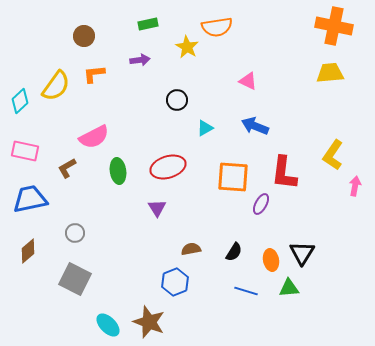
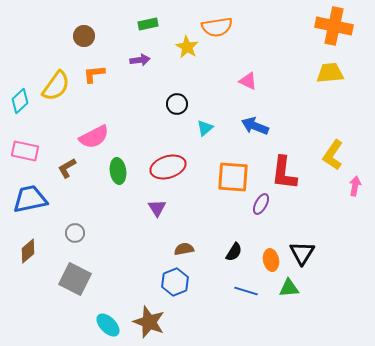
black circle: moved 4 px down
cyan triangle: rotated 12 degrees counterclockwise
brown semicircle: moved 7 px left
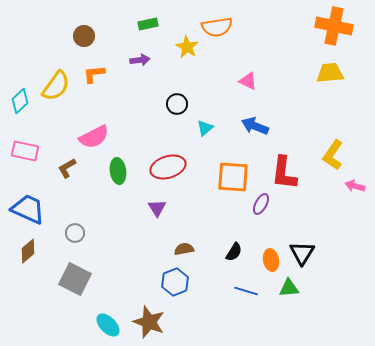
pink arrow: rotated 84 degrees counterclockwise
blue trapezoid: moved 2 px left, 10 px down; rotated 36 degrees clockwise
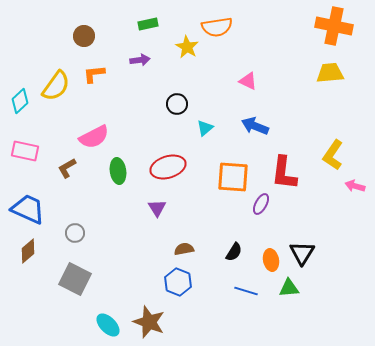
blue hexagon: moved 3 px right; rotated 16 degrees counterclockwise
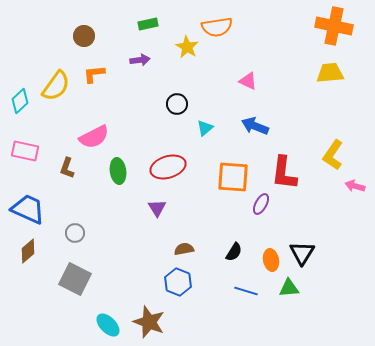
brown L-shape: rotated 40 degrees counterclockwise
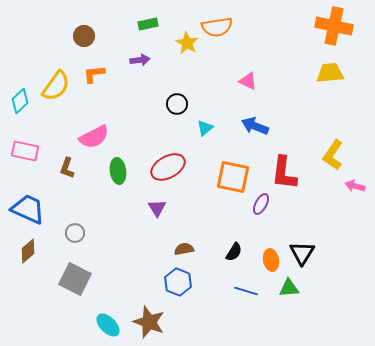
yellow star: moved 4 px up
red ellipse: rotated 12 degrees counterclockwise
orange square: rotated 8 degrees clockwise
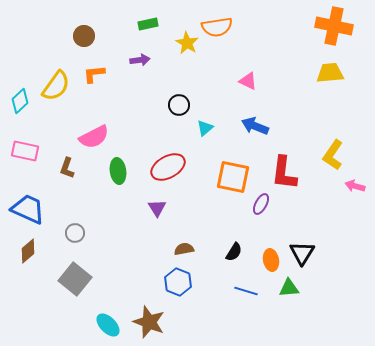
black circle: moved 2 px right, 1 px down
gray square: rotated 12 degrees clockwise
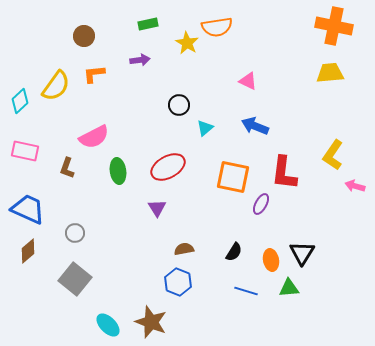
brown star: moved 2 px right
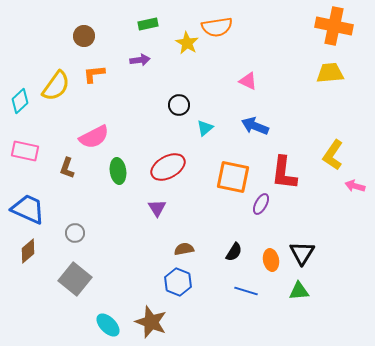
green triangle: moved 10 px right, 3 px down
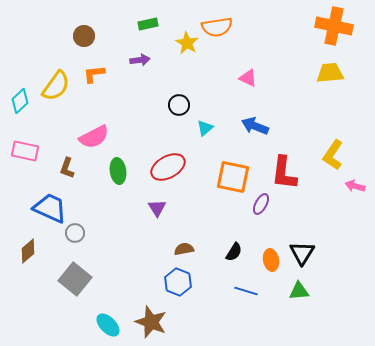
pink triangle: moved 3 px up
blue trapezoid: moved 22 px right, 1 px up
